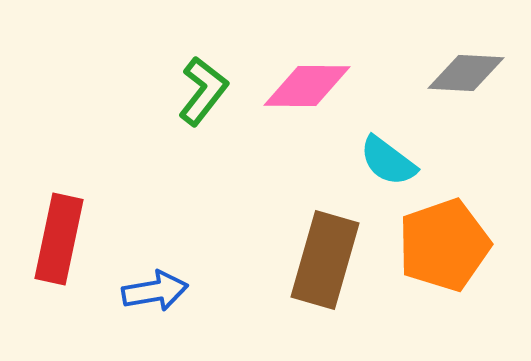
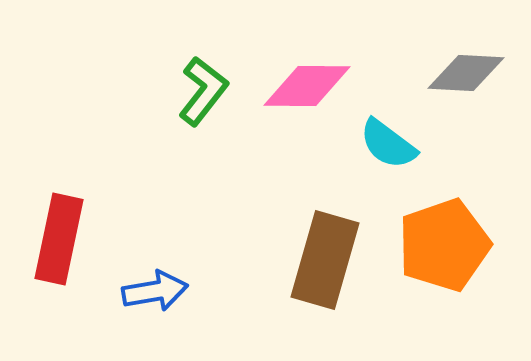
cyan semicircle: moved 17 px up
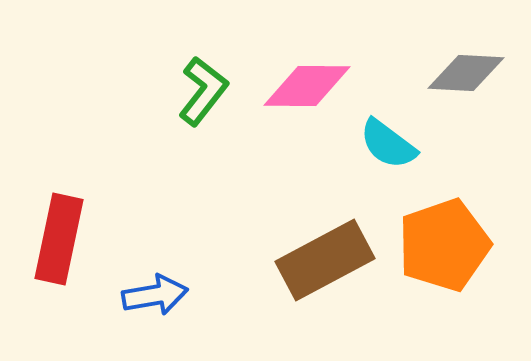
brown rectangle: rotated 46 degrees clockwise
blue arrow: moved 4 px down
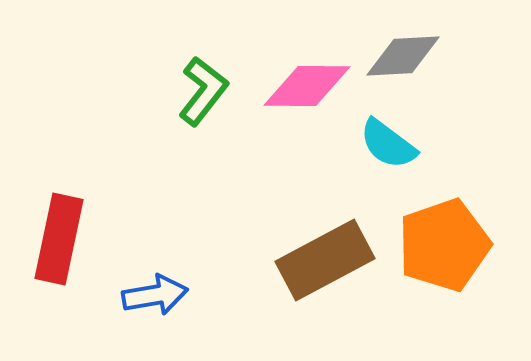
gray diamond: moved 63 px left, 17 px up; rotated 6 degrees counterclockwise
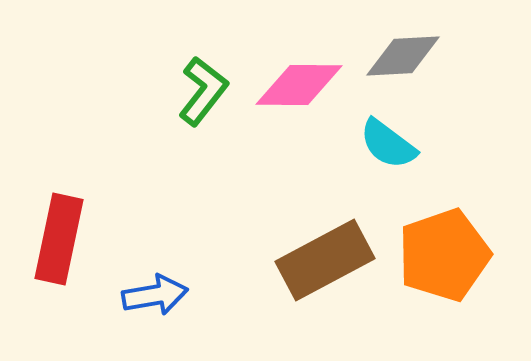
pink diamond: moved 8 px left, 1 px up
orange pentagon: moved 10 px down
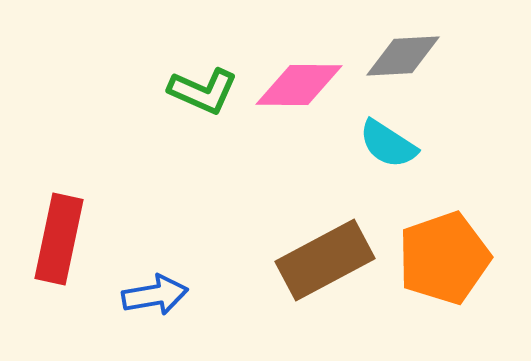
green L-shape: rotated 76 degrees clockwise
cyan semicircle: rotated 4 degrees counterclockwise
orange pentagon: moved 3 px down
